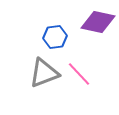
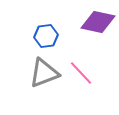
blue hexagon: moved 9 px left, 1 px up
pink line: moved 2 px right, 1 px up
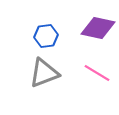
purple diamond: moved 6 px down
pink line: moved 16 px right; rotated 16 degrees counterclockwise
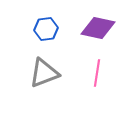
blue hexagon: moved 7 px up
pink line: rotated 68 degrees clockwise
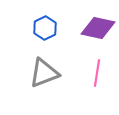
blue hexagon: moved 1 px left, 1 px up; rotated 20 degrees counterclockwise
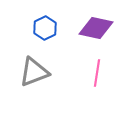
purple diamond: moved 2 px left
gray triangle: moved 10 px left, 1 px up
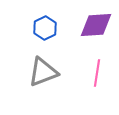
purple diamond: moved 3 px up; rotated 16 degrees counterclockwise
gray triangle: moved 9 px right
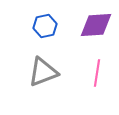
blue hexagon: moved 2 px up; rotated 15 degrees clockwise
